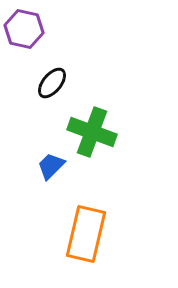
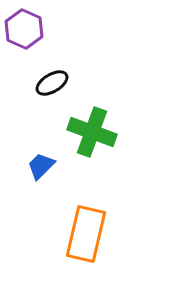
purple hexagon: rotated 12 degrees clockwise
black ellipse: rotated 20 degrees clockwise
blue trapezoid: moved 10 px left
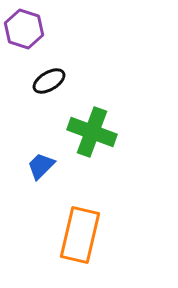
purple hexagon: rotated 6 degrees counterclockwise
black ellipse: moved 3 px left, 2 px up
orange rectangle: moved 6 px left, 1 px down
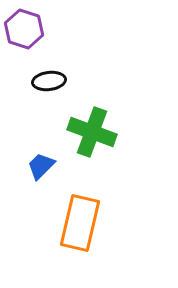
black ellipse: rotated 24 degrees clockwise
orange rectangle: moved 12 px up
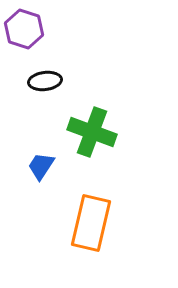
black ellipse: moved 4 px left
blue trapezoid: rotated 12 degrees counterclockwise
orange rectangle: moved 11 px right
